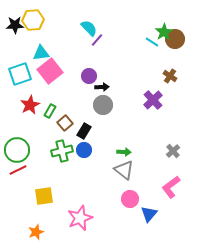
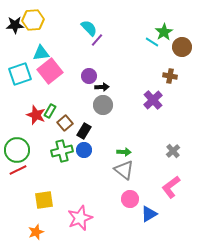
brown circle: moved 7 px right, 8 px down
brown cross: rotated 24 degrees counterclockwise
red star: moved 6 px right, 10 px down; rotated 24 degrees counterclockwise
yellow square: moved 4 px down
blue triangle: rotated 18 degrees clockwise
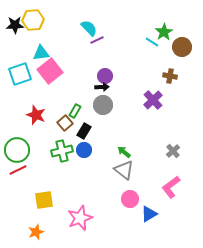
purple line: rotated 24 degrees clockwise
purple circle: moved 16 px right
green rectangle: moved 25 px right
green arrow: rotated 144 degrees counterclockwise
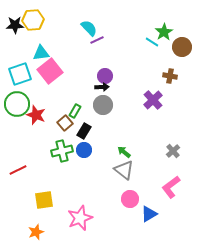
green circle: moved 46 px up
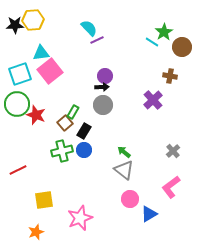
green rectangle: moved 2 px left, 1 px down
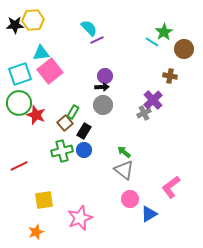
brown circle: moved 2 px right, 2 px down
green circle: moved 2 px right, 1 px up
gray cross: moved 29 px left, 38 px up; rotated 16 degrees clockwise
red line: moved 1 px right, 4 px up
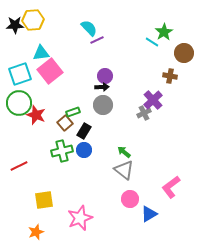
brown circle: moved 4 px down
green rectangle: rotated 40 degrees clockwise
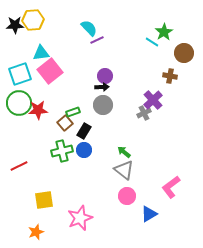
red star: moved 2 px right, 5 px up; rotated 24 degrees counterclockwise
pink circle: moved 3 px left, 3 px up
